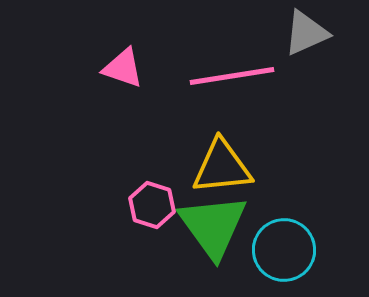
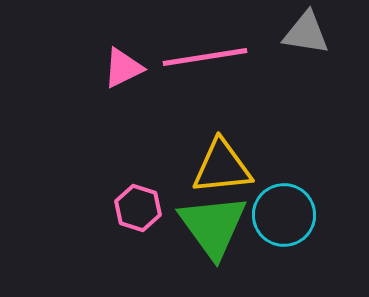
gray triangle: rotated 33 degrees clockwise
pink triangle: rotated 45 degrees counterclockwise
pink line: moved 27 px left, 19 px up
pink hexagon: moved 14 px left, 3 px down
cyan circle: moved 35 px up
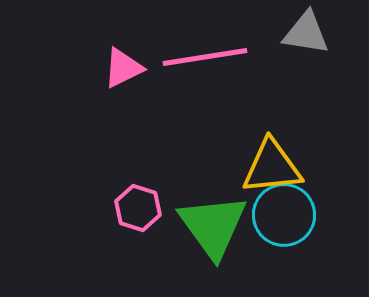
yellow triangle: moved 50 px right
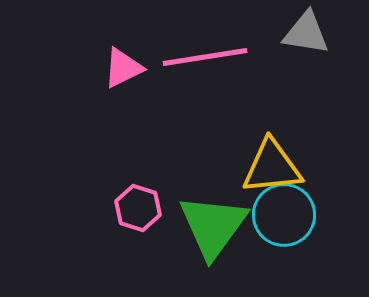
green triangle: rotated 12 degrees clockwise
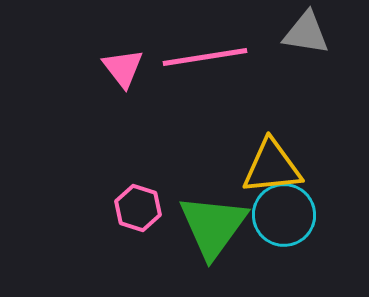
pink triangle: rotated 42 degrees counterclockwise
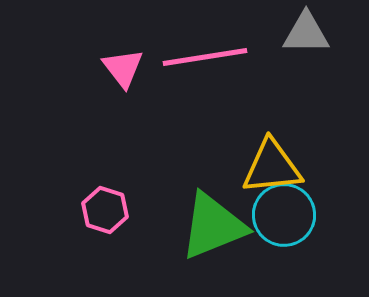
gray triangle: rotated 9 degrees counterclockwise
pink hexagon: moved 33 px left, 2 px down
green triangle: rotated 32 degrees clockwise
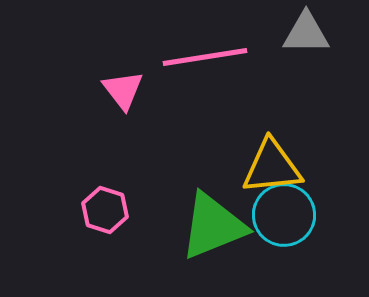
pink triangle: moved 22 px down
